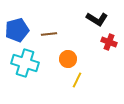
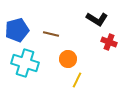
brown line: moved 2 px right; rotated 21 degrees clockwise
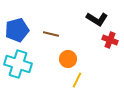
red cross: moved 1 px right, 2 px up
cyan cross: moved 7 px left, 1 px down
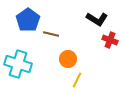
blue pentagon: moved 11 px right, 10 px up; rotated 20 degrees counterclockwise
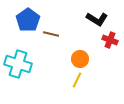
orange circle: moved 12 px right
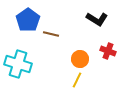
red cross: moved 2 px left, 11 px down
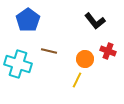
black L-shape: moved 2 px left, 2 px down; rotated 20 degrees clockwise
brown line: moved 2 px left, 17 px down
orange circle: moved 5 px right
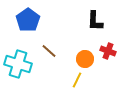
black L-shape: rotated 40 degrees clockwise
brown line: rotated 28 degrees clockwise
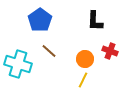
blue pentagon: moved 12 px right
red cross: moved 2 px right
yellow line: moved 6 px right
